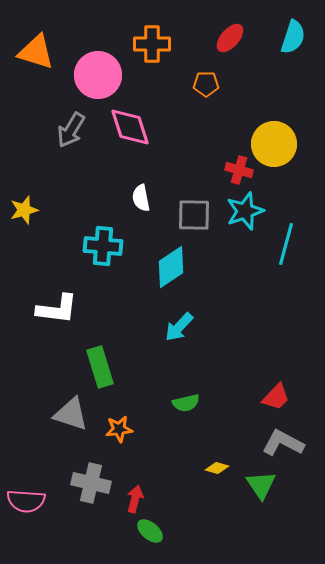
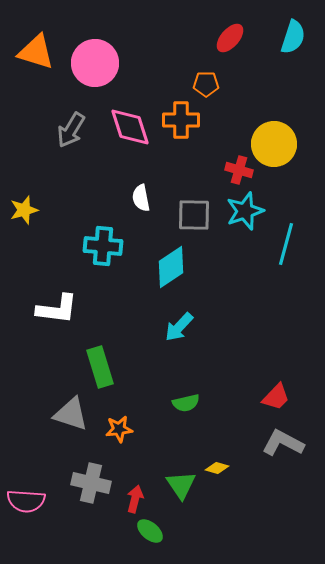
orange cross: moved 29 px right, 76 px down
pink circle: moved 3 px left, 12 px up
green triangle: moved 80 px left
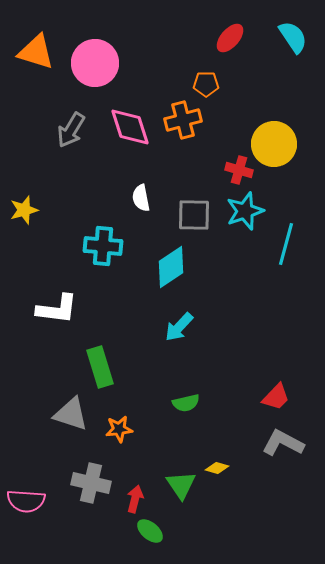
cyan semicircle: rotated 52 degrees counterclockwise
orange cross: moved 2 px right; rotated 15 degrees counterclockwise
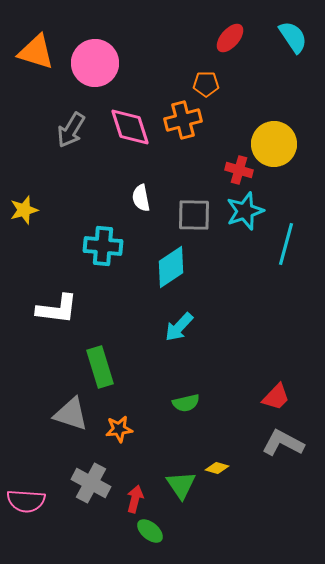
gray cross: rotated 15 degrees clockwise
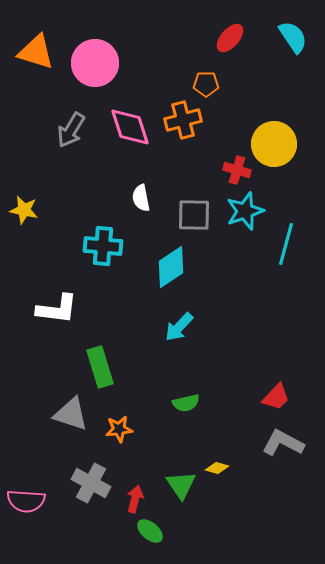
red cross: moved 2 px left
yellow star: rotated 28 degrees clockwise
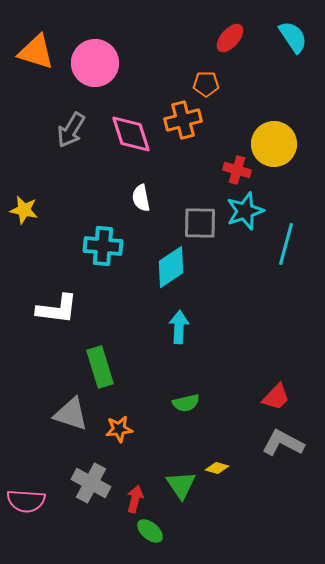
pink diamond: moved 1 px right, 7 px down
gray square: moved 6 px right, 8 px down
cyan arrow: rotated 140 degrees clockwise
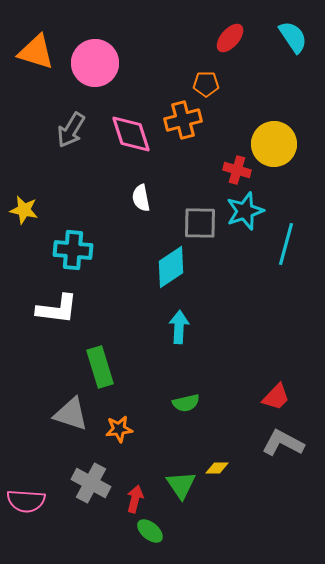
cyan cross: moved 30 px left, 4 px down
yellow diamond: rotated 15 degrees counterclockwise
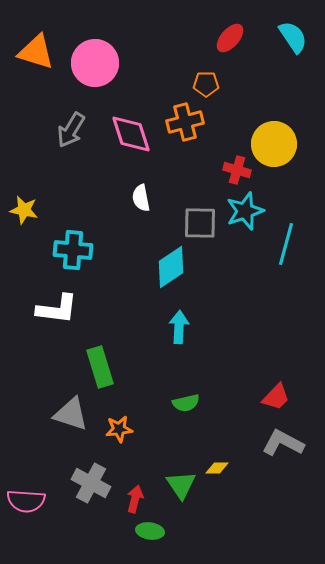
orange cross: moved 2 px right, 2 px down
green ellipse: rotated 32 degrees counterclockwise
